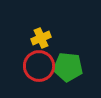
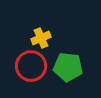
red circle: moved 8 px left
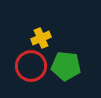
green pentagon: moved 2 px left, 1 px up
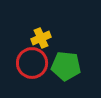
red circle: moved 1 px right, 3 px up
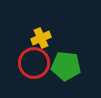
red circle: moved 2 px right
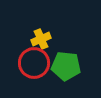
yellow cross: moved 1 px down
